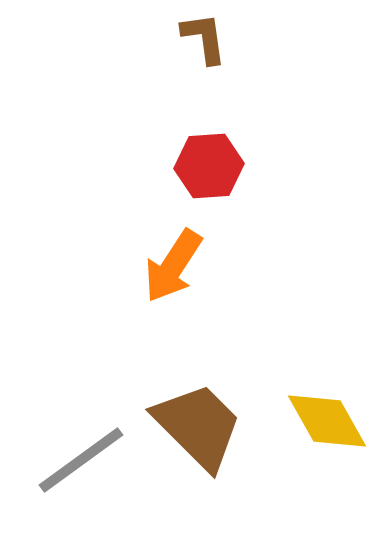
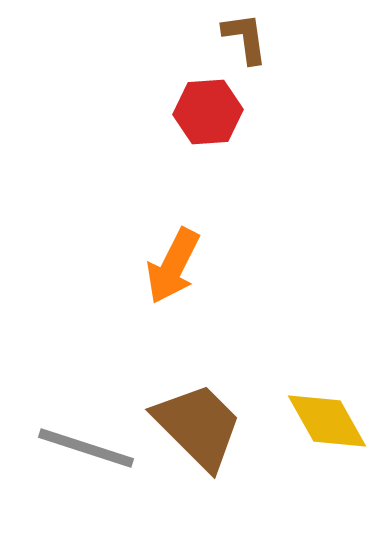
brown L-shape: moved 41 px right
red hexagon: moved 1 px left, 54 px up
orange arrow: rotated 6 degrees counterclockwise
gray line: moved 5 px right, 12 px up; rotated 54 degrees clockwise
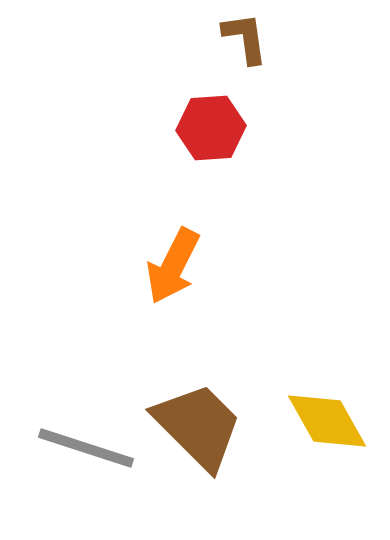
red hexagon: moved 3 px right, 16 px down
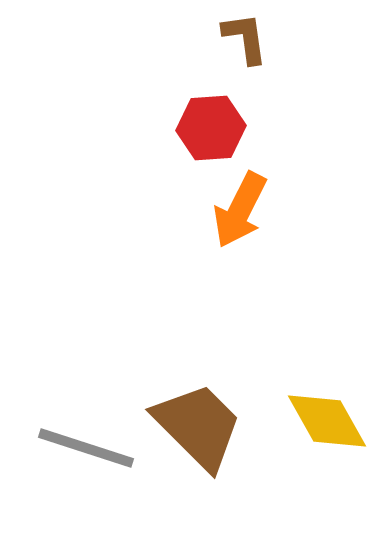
orange arrow: moved 67 px right, 56 px up
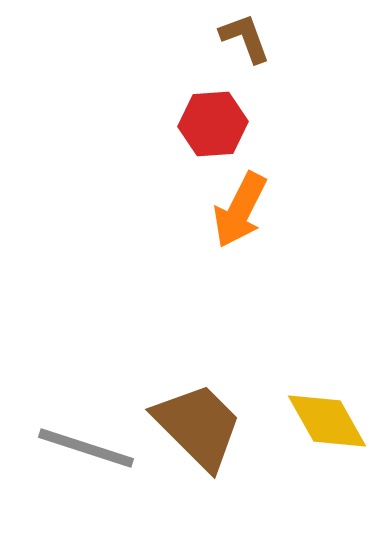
brown L-shape: rotated 12 degrees counterclockwise
red hexagon: moved 2 px right, 4 px up
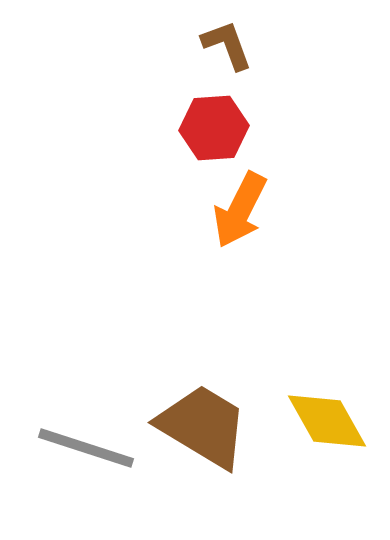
brown L-shape: moved 18 px left, 7 px down
red hexagon: moved 1 px right, 4 px down
brown trapezoid: moved 5 px right; rotated 14 degrees counterclockwise
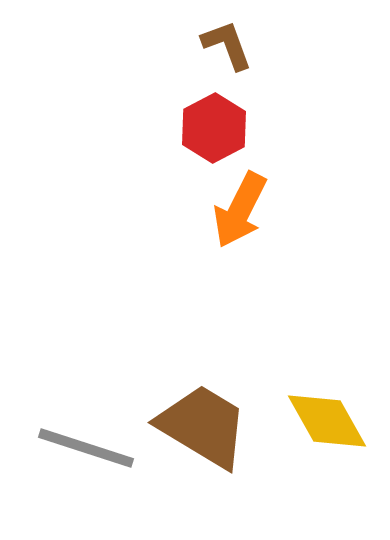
red hexagon: rotated 24 degrees counterclockwise
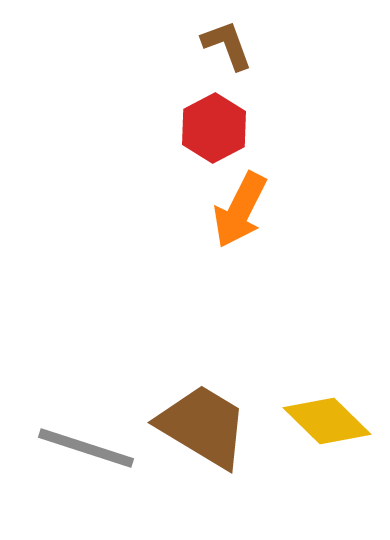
yellow diamond: rotated 16 degrees counterclockwise
